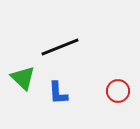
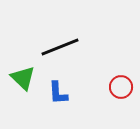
red circle: moved 3 px right, 4 px up
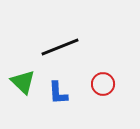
green triangle: moved 4 px down
red circle: moved 18 px left, 3 px up
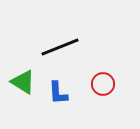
green triangle: rotated 12 degrees counterclockwise
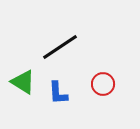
black line: rotated 12 degrees counterclockwise
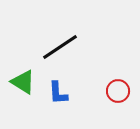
red circle: moved 15 px right, 7 px down
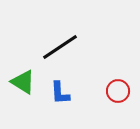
blue L-shape: moved 2 px right
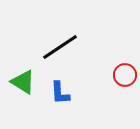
red circle: moved 7 px right, 16 px up
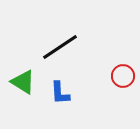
red circle: moved 2 px left, 1 px down
